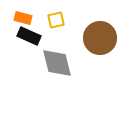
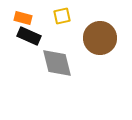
yellow square: moved 6 px right, 4 px up
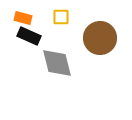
yellow square: moved 1 px left, 1 px down; rotated 12 degrees clockwise
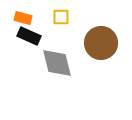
brown circle: moved 1 px right, 5 px down
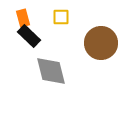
orange rectangle: rotated 60 degrees clockwise
black rectangle: rotated 20 degrees clockwise
gray diamond: moved 6 px left, 8 px down
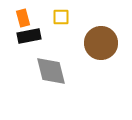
black rectangle: rotated 55 degrees counterclockwise
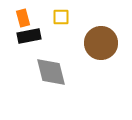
gray diamond: moved 1 px down
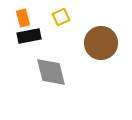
yellow square: rotated 24 degrees counterclockwise
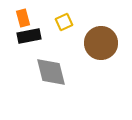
yellow square: moved 3 px right, 5 px down
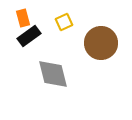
black rectangle: rotated 25 degrees counterclockwise
gray diamond: moved 2 px right, 2 px down
